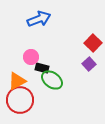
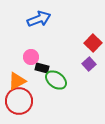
green ellipse: moved 4 px right
red circle: moved 1 px left, 1 px down
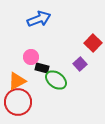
purple square: moved 9 px left
red circle: moved 1 px left, 1 px down
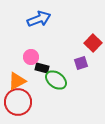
purple square: moved 1 px right, 1 px up; rotated 24 degrees clockwise
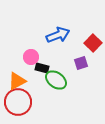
blue arrow: moved 19 px right, 16 px down
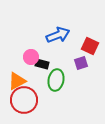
red square: moved 3 px left, 3 px down; rotated 18 degrees counterclockwise
black rectangle: moved 4 px up
green ellipse: rotated 65 degrees clockwise
red circle: moved 6 px right, 2 px up
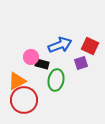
blue arrow: moved 2 px right, 10 px down
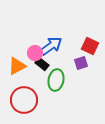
blue arrow: moved 9 px left, 1 px down; rotated 15 degrees counterclockwise
pink circle: moved 4 px right, 4 px up
black rectangle: rotated 24 degrees clockwise
orange triangle: moved 15 px up
